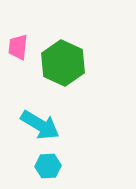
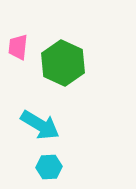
cyan hexagon: moved 1 px right, 1 px down
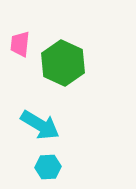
pink trapezoid: moved 2 px right, 3 px up
cyan hexagon: moved 1 px left
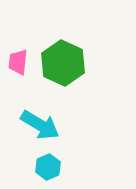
pink trapezoid: moved 2 px left, 18 px down
cyan hexagon: rotated 20 degrees counterclockwise
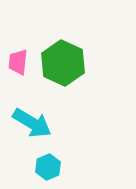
cyan arrow: moved 8 px left, 2 px up
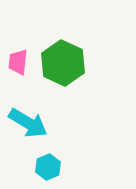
cyan arrow: moved 4 px left
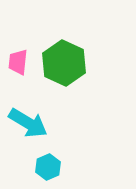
green hexagon: moved 1 px right
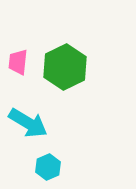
green hexagon: moved 1 px right, 4 px down; rotated 9 degrees clockwise
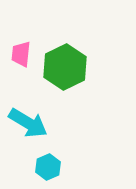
pink trapezoid: moved 3 px right, 8 px up
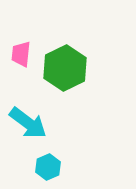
green hexagon: moved 1 px down
cyan arrow: rotated 6 degrees clockwise
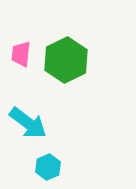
green hexagon: moved 1 px right, 8 px up
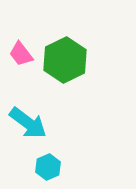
pink trapezoid: rotated 44 degrees counterclockwise
green hexagon: moved 1 px left
